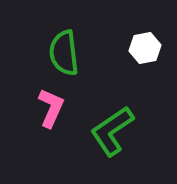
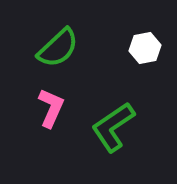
green semicircle: moved 6 px left, 5 px up; rotated 126 degrees counterclockwise
green L-shape: moved 1 px right, 4 px up
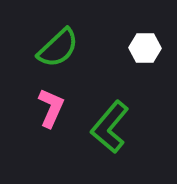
white hexagon: rotated 12 degrees clockwise
green L-shape: moved 3 px left; rotated 16 degrees counterclockwise
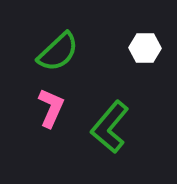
green semicircle: moved 4 px down
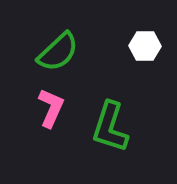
white hexagon: moved 2 px up
green L-shape: rotated 22 degrees counterclockwise
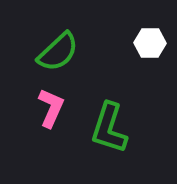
white hexagon: moved 5 px right, 3 px up
green L-shape: moved 1 px left, 1 px down
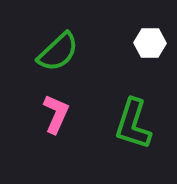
pink L-shape: moved 5 px right, 6 px down
green L-shape: moved 24 px right, 4 px up
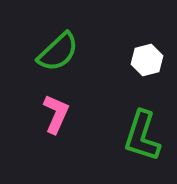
white hexagon: moved 3 px left, 17 px down; rotated 16 degrees counterclockwise
green L-shape: moved 9 px right, 12 px down
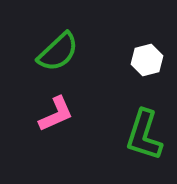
pink L-shape: rotated 42 degrees clockwise
green L-shape: moved 2 px right, 1 px up
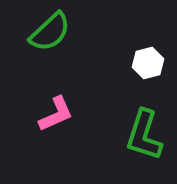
green semicircle: moved 8 px left, 20 px up
white hexagon: moved 1 px right, 3 px down
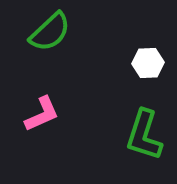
white hexagon: rotated 12 degrees clockwise
pink L-shape: moved 14 px left
